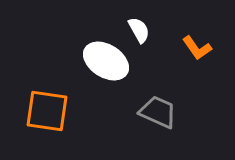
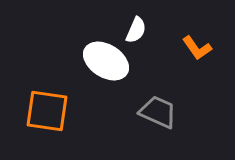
white semicircle: moved 3 px left; rotated 52 degrees clockwise
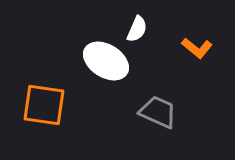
white semicircle: moved 1 px right, 1 px up
orange L-shape: rotated 16 degrees counterclockwise
orange square: moved 3 px left, 6 px up
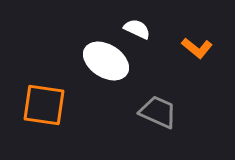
white semicircle: rotated 88 degrees counterclockwise
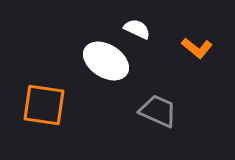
gray trapezoid: moved 1 px up
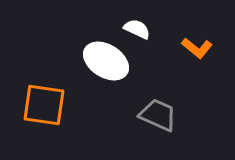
gray trapezoid: moved 4 px down
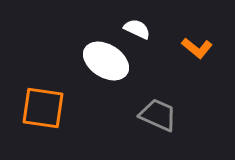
orange square: moved 1 px left, 3 px down
